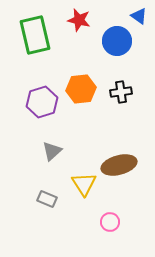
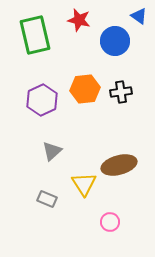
blue circle: moved 2 px left
orange hexagon: moved 4 px right
purple hexagon: moved 2 px up; rotated 8 degrees counterclockwise
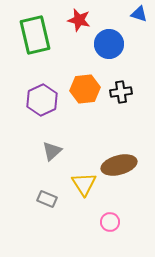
blue triangle: moved 2 px up; rotated 18 degrees counterclockwise
blue circle: moved 6 px left, 3 px down
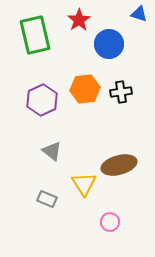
red star: rotated 25 degrees clockwise
gray triangle: rotated 40 degrees counterclockwise
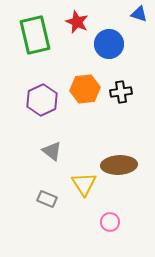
red star: moved 2 px left, 2 px down; rotated 15 degrees counterclockwise
brown ellipse: rotated 12 degrees clockwise
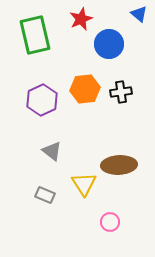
blue triangle: rotated 24 degrees clockwise
red star: moved 4 px right, 3 px up; rotated 25 degrees clockwise
gray rectangle: moved 2 px left, 4 px up
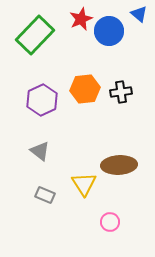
green rectangle: rotated 57 degrees clockwise
blue circle: moved 13 px up
gray triangle: moved 12 px left
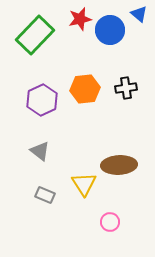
red star: moved 1 px left; rotated 10 degrees clockwise
blue circle: moved 1 px right, 1 px up
black cross: moved 5 px right, 4 px up
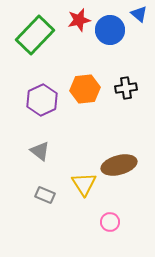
red star: moved 1 px left, 1 px down
brown ellipse: rotated 12 degrees counterclockwise
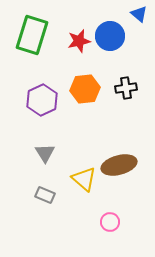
red star: moved 21 px down
blue circle: moved 6 px down
green rectangle: moved 3 px left; rotated 27 degrees counterclockwise
gray triangle: moved 5 px right, 2 px down; rotated 20 degrees clockwise
yellow triangle: moved 5 px up; rotated 16 degrees counterclockwise
